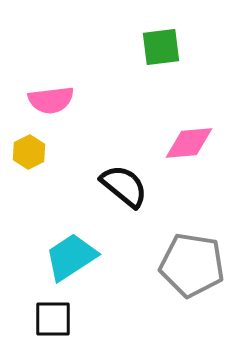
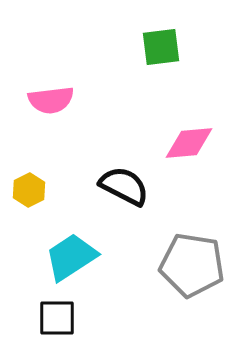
yellow hexagon: moved 38 px down
black semicircle: rotated 12 degrees counterclockwise
black square: moved 4 px right, 1 px up
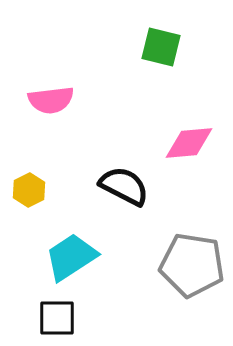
green square: rotated 21 degrees clockwise
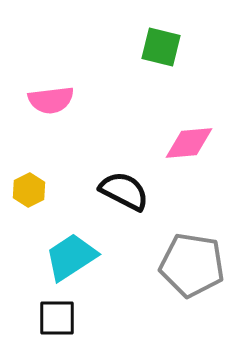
black semicircle: moved 5 px down
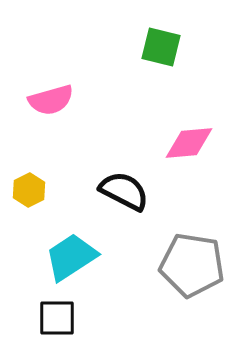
pink semicircle: rotated 9 degrees counterclockwise
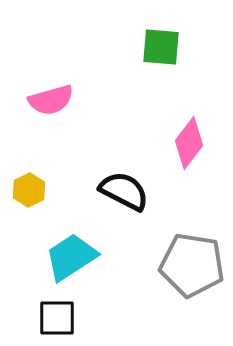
green square: rotated 9 degrees counterclockwise
pink diamond: rotated 48 degrees counterclockwise
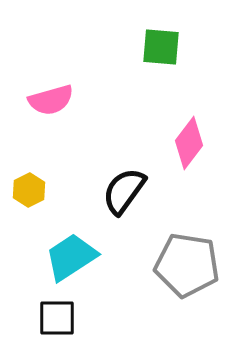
black semicircle: rotated 81 degrees counterclockwise
gray pentagon: moved 5 px left
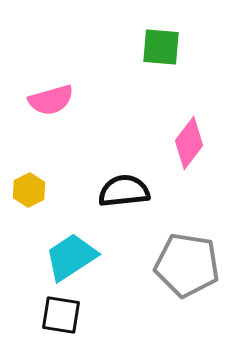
black semicircle: rotated 48 degrees clockwise
black square: moved 4 px right, 3 px up; rotated 9 degrees clockwise
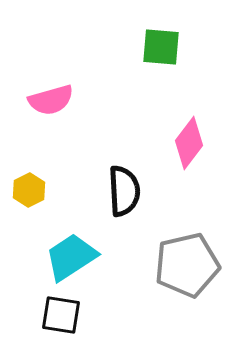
black semicircle: rotated 93 degrees clockwise
gray pentagon: rotated 22 degrees counterclockwise
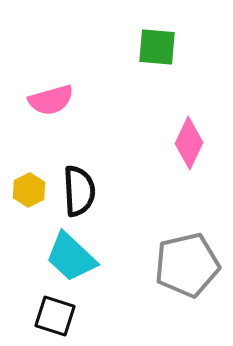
green square: moved 4 px left
pink diamond: rotated 12 degrees counterclockwise
black semicircle: moved 45 px left
cyan trapezoid: rotated 104 degrees counterclockwise
black square: moved 6 px left, 1 px down; rotated 9 degrees clockwise
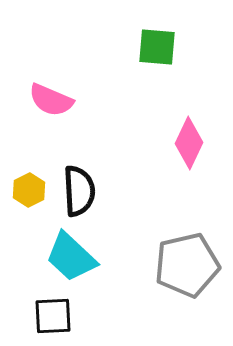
pink semicircle: rotated 39 degrees clockwise
black square: moved 2 px left; rotated 21 degrees counterclockwise
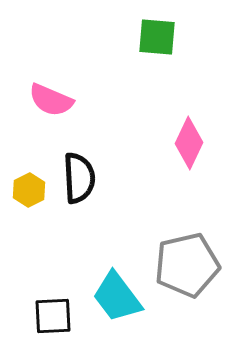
green square: moved 10 px up
black semicircle: moved 13 px up
cyan trapezoid: moved 46 px right, 40 px down; rotated 10 degrees clockwise
